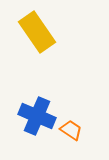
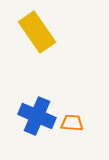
orange trapezoid: moved 1 px right, 7 px up; rotated 30 degrees counterclockwise
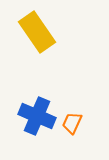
orange trapezoid: rotated 70 degrees counterclockwise
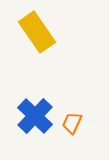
blue cross: moved 2 px left; rotated 21 degrees clockwise
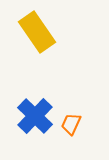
orange trapezoid: moved 1 px left, 1 px down
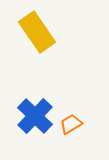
orange trapezoid: rotated 35 degrees clockwise
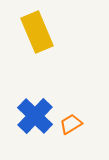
yellow rectangle: rotated 12 degrees clockwise
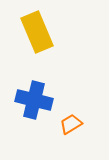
blue cross: moved 1 px left, 16 px up; rotated 30 degrees counterclockwise
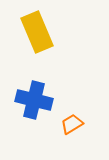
orange trapezoid: moved 1 px right
